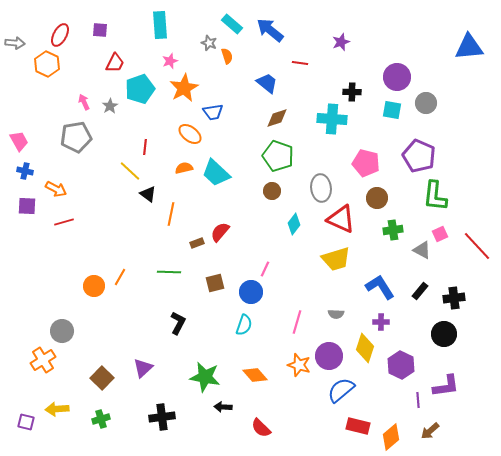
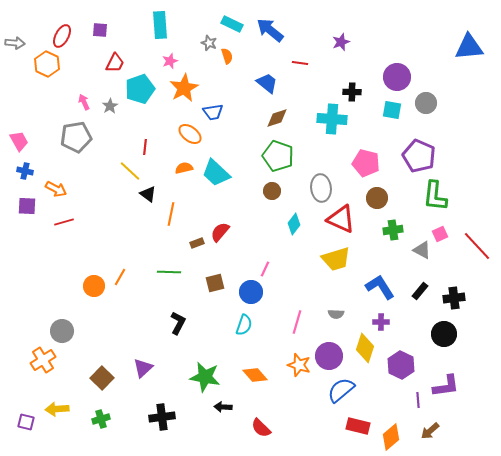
cyan rectangle at (232, 24): rotated 15 degrees counterclockwise
red ellipse at (60, 35): moved 2 px right, 1 px down
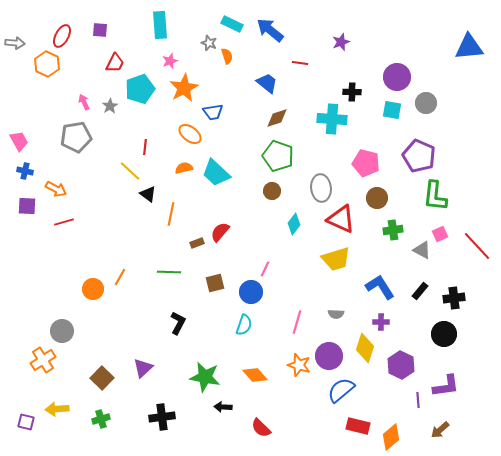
orange circle at (94, 286): moved 1 px left, 3 px down
brown arrow at (430, 431): moved 10 px right, 1 px up
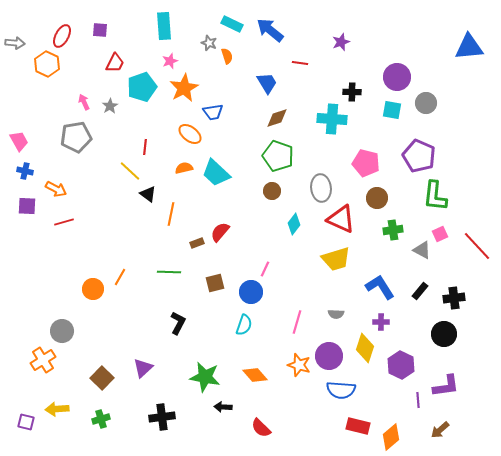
cyan rectangle at (160, 25): moved 4 px right, 1 px down
blue trapezoid at (267, 83): rotated 20 degrees clockwise
cyan pentagon at (140, 89): moved 2 px right, 2 px up
blue semicircle at (341, 390): rotated 136 degrees counterclockwise
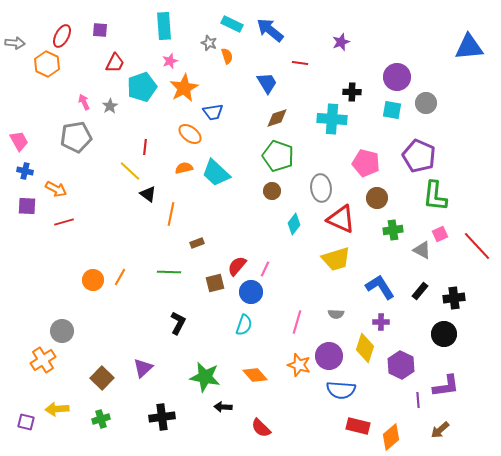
red semicircle at (220, 232): moved 17 px right, 34 px down
orange circle at (93, 289): moved 9 px up
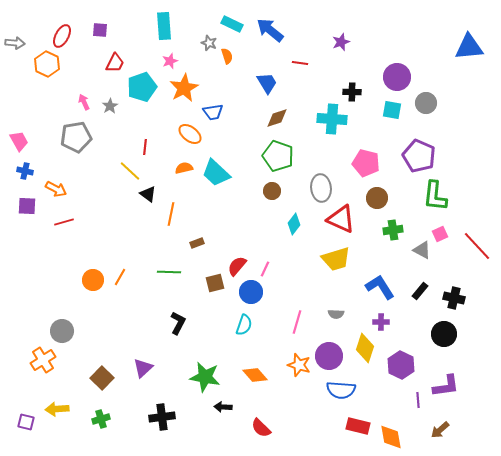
black cross at (454, 298): rotated 20 degrees clockwise
orange diamond at (391, 437): rotated 60 degrees counterclockwise
